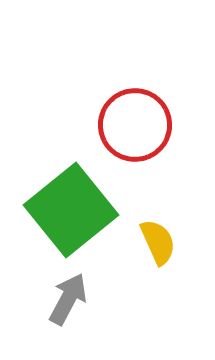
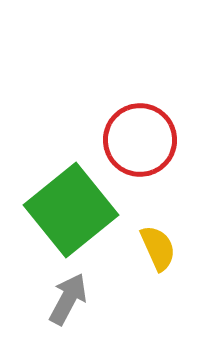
red circle: moved 5 px right, 15 px down
yellow semicircle: moved 6 px down
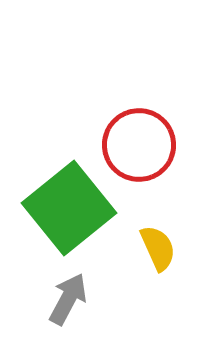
red circle: moved 1 px left, 5 px down
green square: moved 2 px left, 2 px up
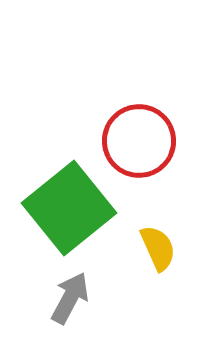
red circle: moved 4 px up
gray arrow: moved 2 px right, 1 px up
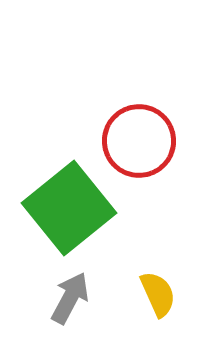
yellow semicircle: moved 46 px down
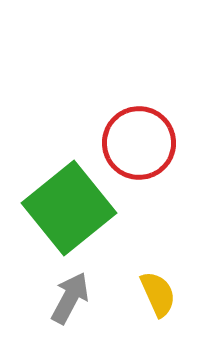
red circle: moved 2 px down
